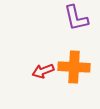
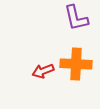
orange cross: moved 2 px right, 3 px up
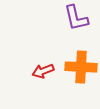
orange cross: moved 5 px right, 3 px down
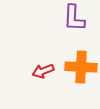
purple L-shape: moved 2 px left; rotated 16 degrees clockwise
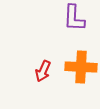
red arrow: rotated 45 degrees counterclockwise
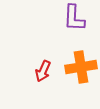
orange cross: rotated 12 degrees counterclockwise
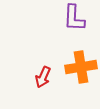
red arrow: moved 6 px down
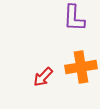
red arrow: rotated 20 degrees clockwise
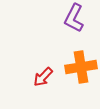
purple L-shape: rotated 24 degrees clockwise
